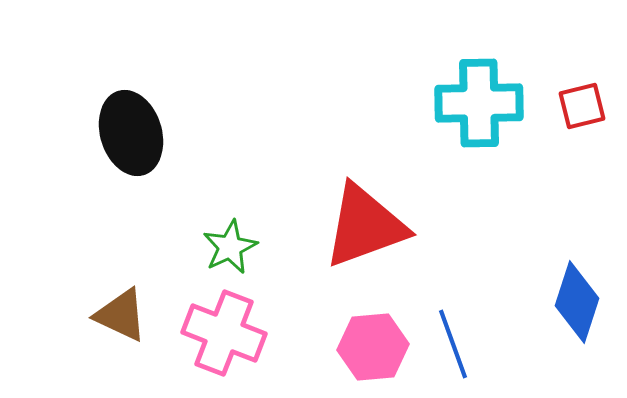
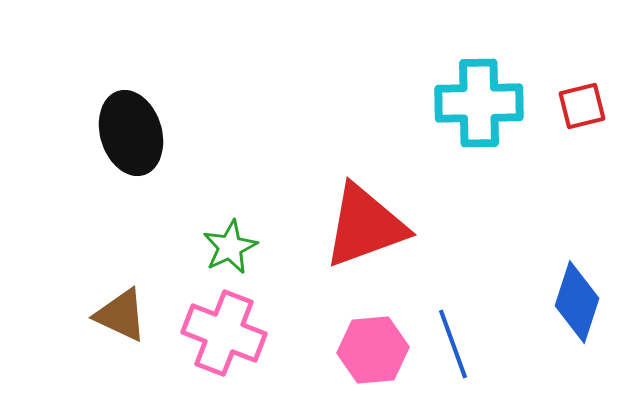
pink hexagon: moved 3 px down
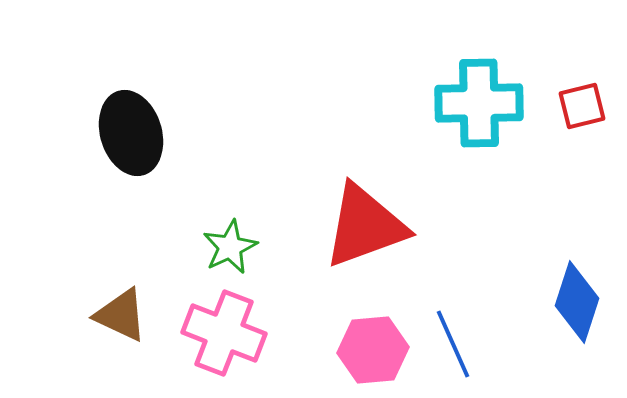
blue line: rotated 4 degrees counterclockwise
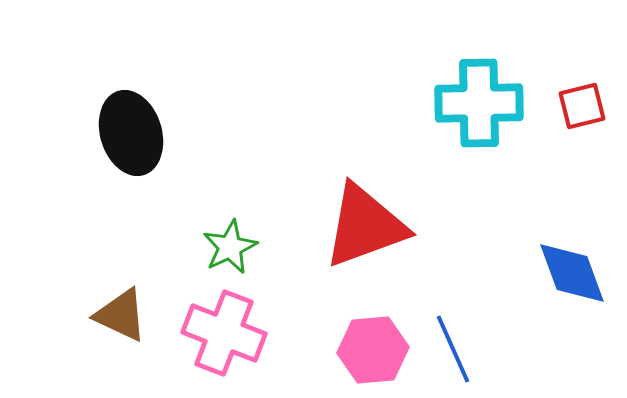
blue diamond: moved 5 px left, 29 px up; rotated 38 degrees counterclockwise
blue line: moved 5 px down
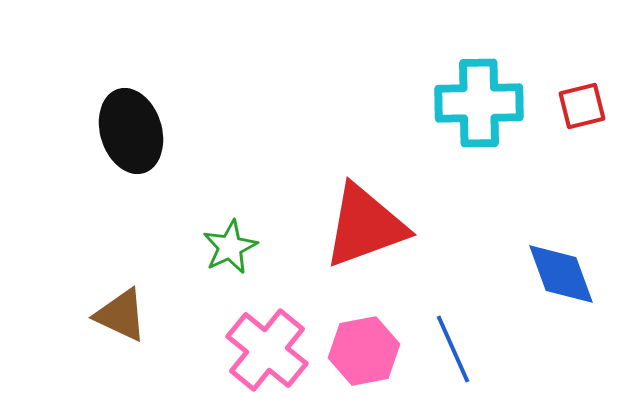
black ellipse: moved 2 px up
blue diamond: moved 11 px left, 1 px down
pink cross: moved 43 px right, 17 px down; rotated 18 degrees clockwise
pink hexagon: moved 9 px left, 1 px down; rotated 6 degrees counterclockwise
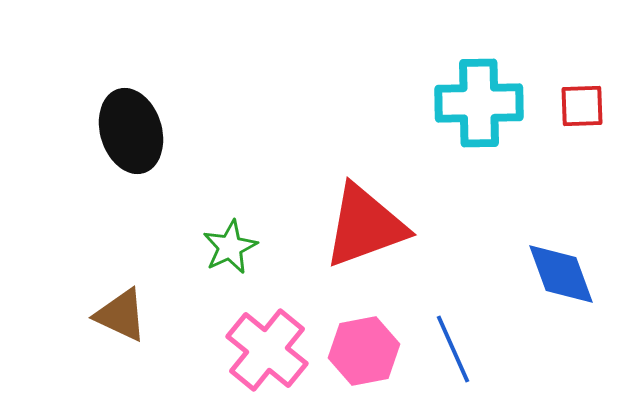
red square: rotated 12 degrees clockwise
